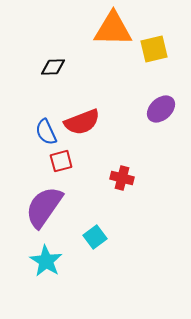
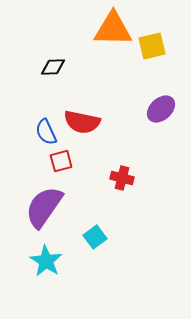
yellow square: moved 2 px left, 3 px up
red semicircle: rotated 33 degrees clockwise
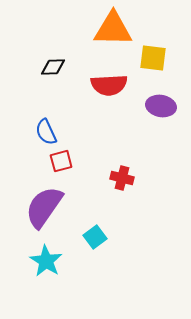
yellow square: moved 1 px right, 12 px down; rotated 20 degrees clockwise
purple ellipse: moved 3 px up; rotated 52 degrees clockwise
red semicircle: moved 27 px right, 37 px up; rotated 15 degrees counterclockwise
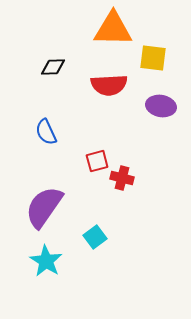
red square: moved 36 px right
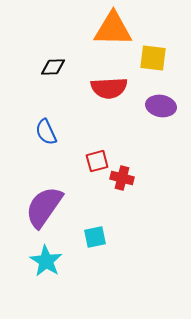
red semicircle: moved 3 px down
cyan square: rotated 25 degrees clockwise
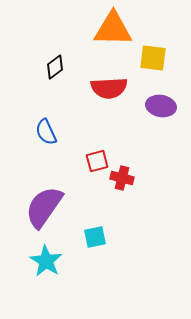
black diamond: moved 2 px right; rotated 35 degrees counterclockwise
